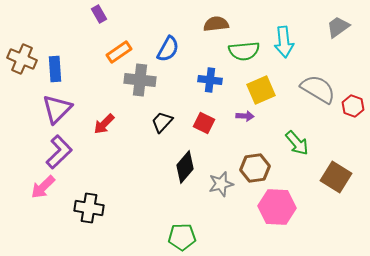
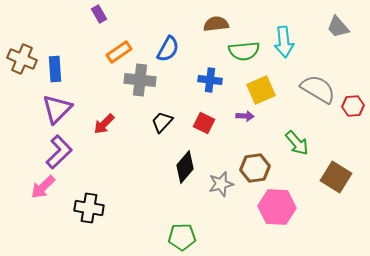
gray trapezoid: rotated 95 degrees counterclockwise
red hexagon: rotated 25 degrees counterclockwise
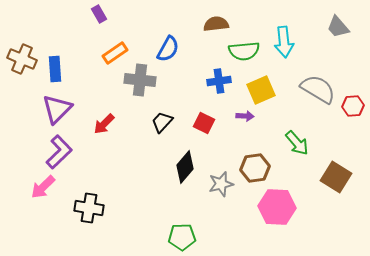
orange rectangle: moved 4 px left, 1 px down
blue cross: moved 9 px right, 1 px down; rotated 15 degrees counterclockwise
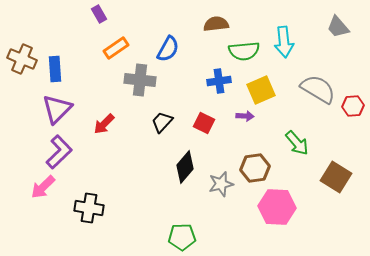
orange rectangle: moved 1 px right, 5 px up
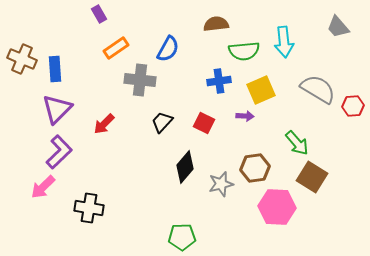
brown square: moved 24 px left
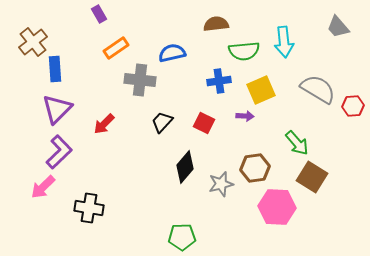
blue semicircle: moved 4 px right, 4 px down; rotated 132 degrees counterclockwise
brown cross: moved 11 px right, 17 px up; rotated 28 degrees clockwise
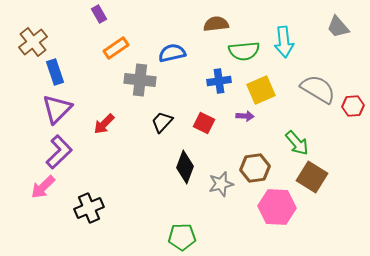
blue rectangle: moved 3 px down; rotated 15 degrees counterclockwise
black diamond: rotated 20 degrees counterclockwise
black cross: rotated 32 degrees counterclockwise
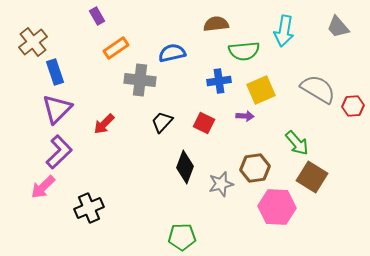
purple rectangle: moved 2 px left, 2 px down
cyan arrow: moved 11 px up; rotated 16 degrees clockwise
